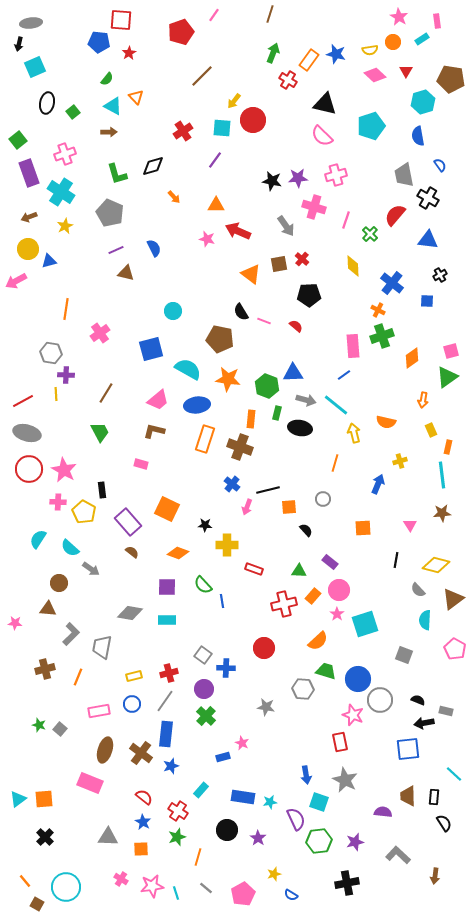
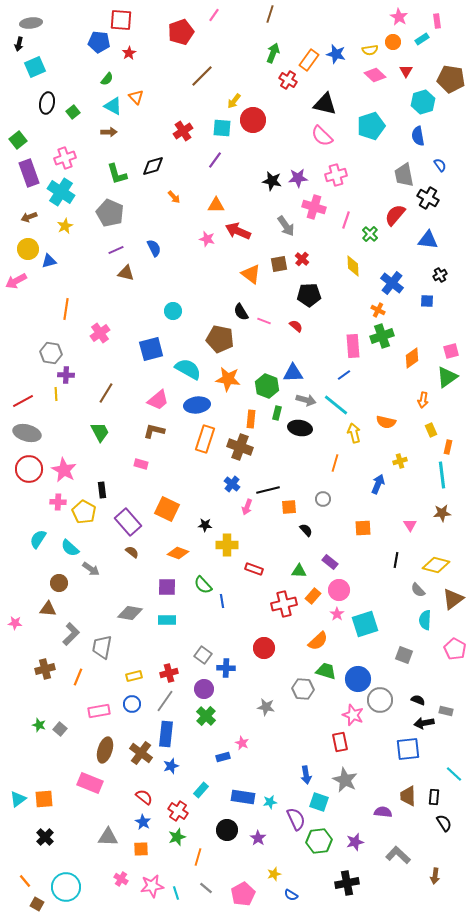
pink cross at (65, 154): moved 4 px down
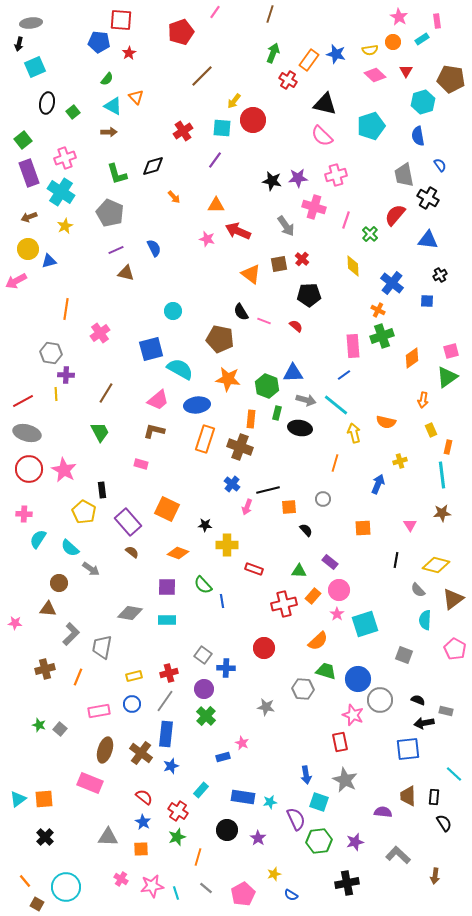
pink line at (214, 15): moved 1 px right, 3 px up
green square at (18, 140): moved 5 px right
cyan semicircle at (188, 369): moved 8 px left
pink cross at (58, 502): moved 34 px left, 12 px down
